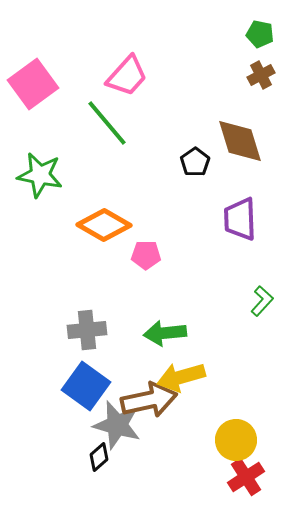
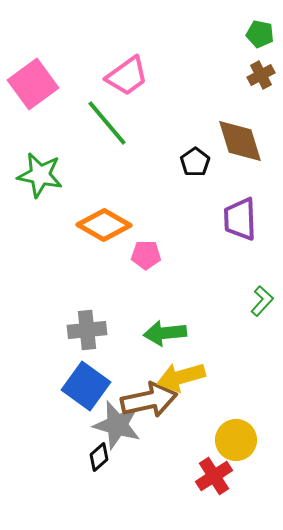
pink trapezoid: rotated 12 degrees clockwise
red cross: moved 32 px left, 1 px up
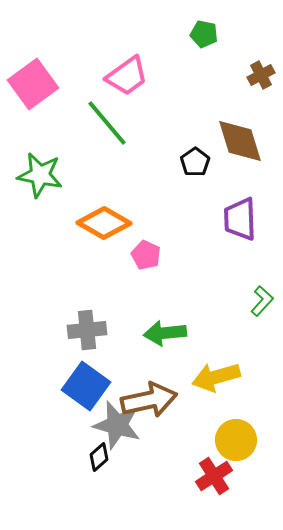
green pentagon: moved 56 px left
orange diamond: moved 2 px up
pink pentagon: rotated 24 degrees clockwise
yellow arrow: moved 35 px right
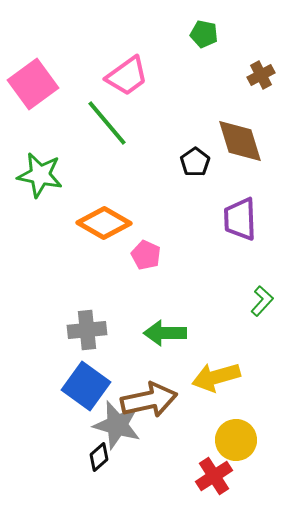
green arrow: rotated 6 degrees clockwise
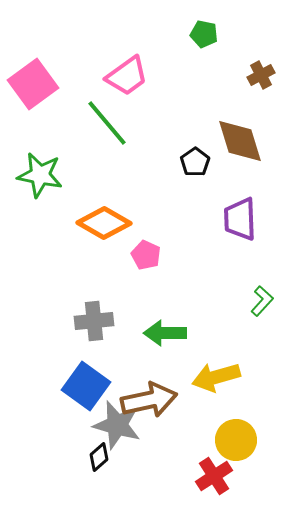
gray cross: moved 7 px right, 9 px up
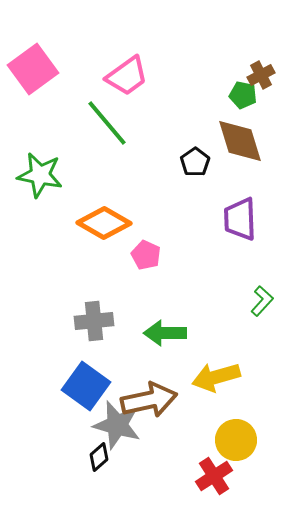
green pentagon: moved 39 px right, 61 px down
pink square: moved 15 px up
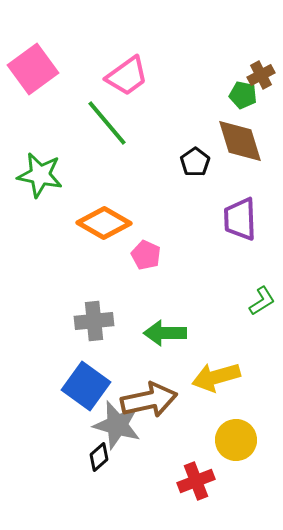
green L-shape: rotated 16 degrees clockwise
red cross: moved 18 px left, 5 px down; rotated 12 degrees clockwise
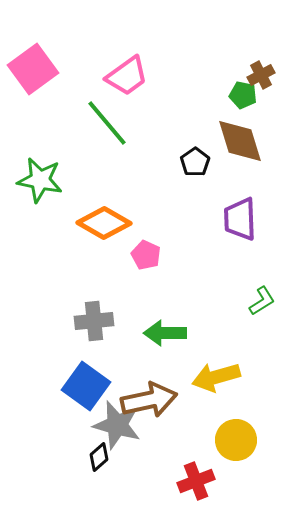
green star: moved 5 px down
